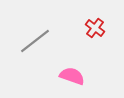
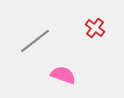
pink semicircle: moved 9 px left, 1 px up
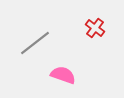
gray line: moved 2 px down
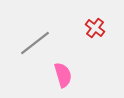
pink semicircle: rotated 55 degrees clockwise
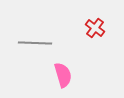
gray line: rotated 40 degrees clockwise
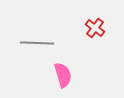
gray line: moved 2 px right
